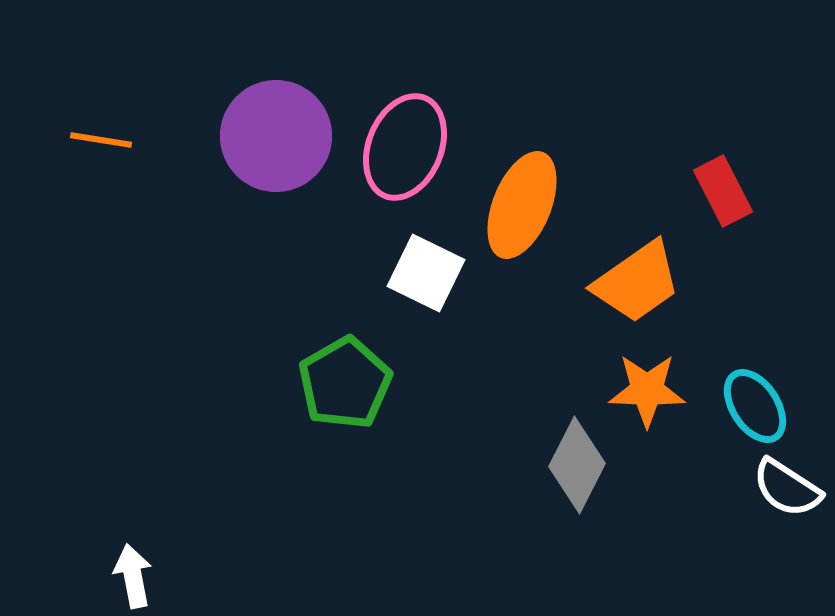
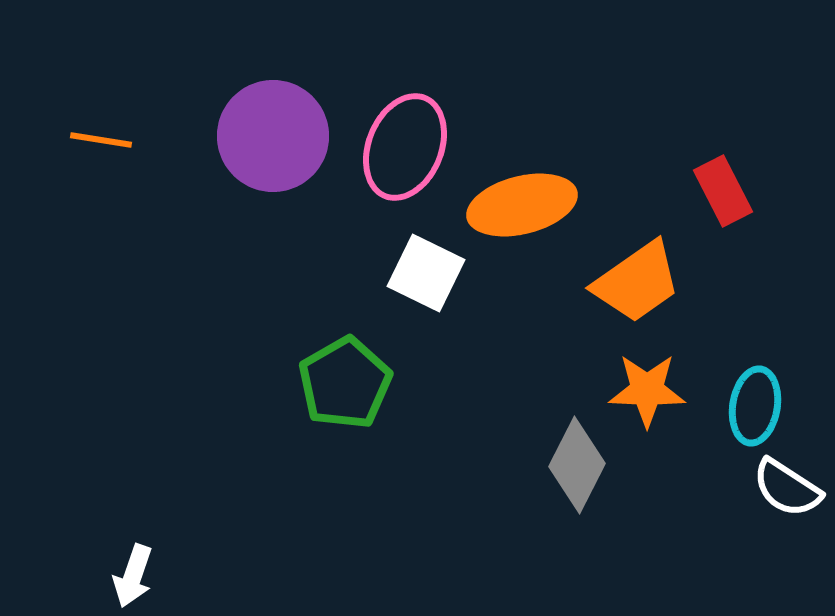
purple circle: moved 3 px left
orange ellipse: rotated 54 degrees clockwise
cyan ellipse: rotated 42 degrees clockwise
white arrow: rotated 150 degrees counterclockwise
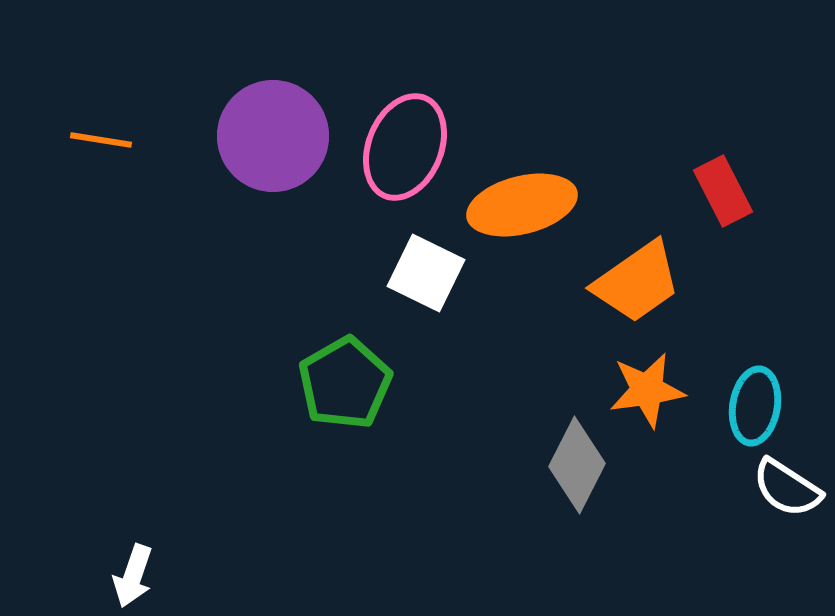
orange star: rotated 10 degrees counterclockwise
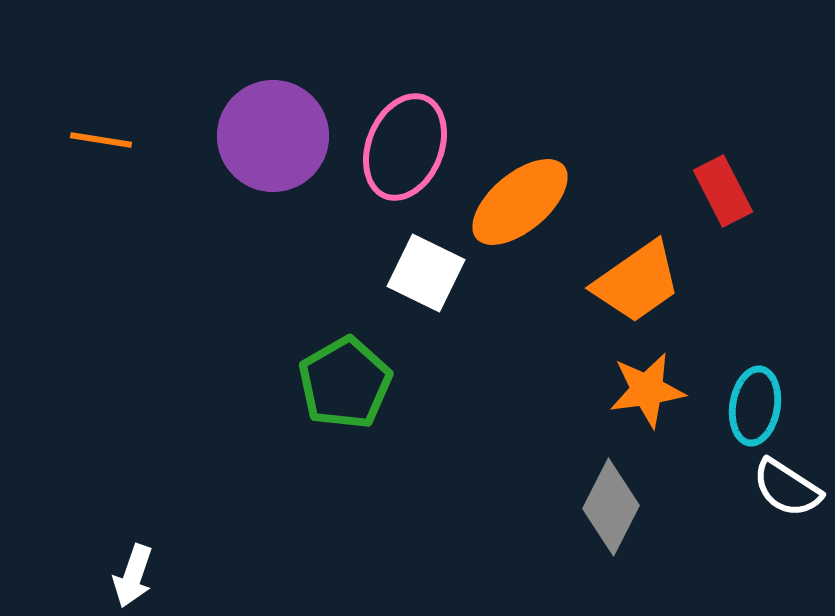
orange ellipse: moved 2 px left, 3 px up; rotated 26 degrees counterclockwise
gray diamond: moved 34 px right, 42 px down
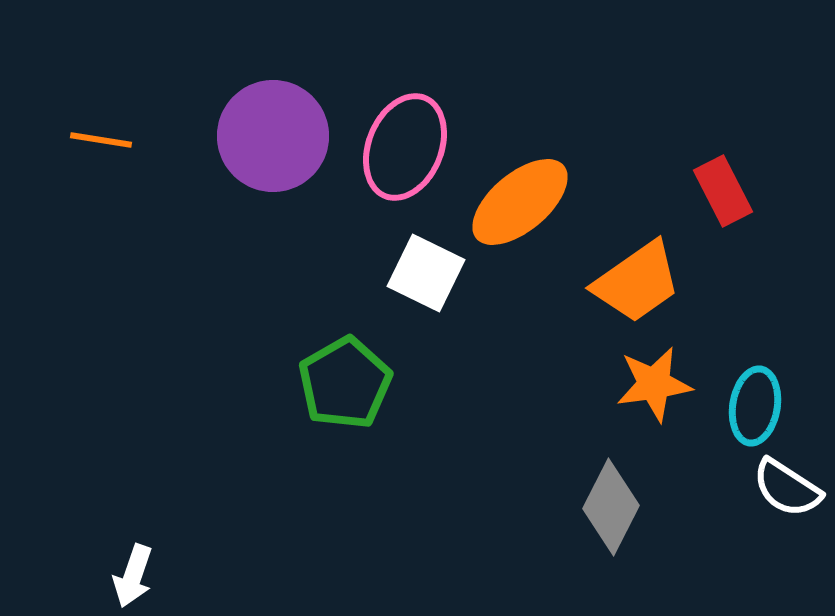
orange star: moved 7 px right, 6 px up
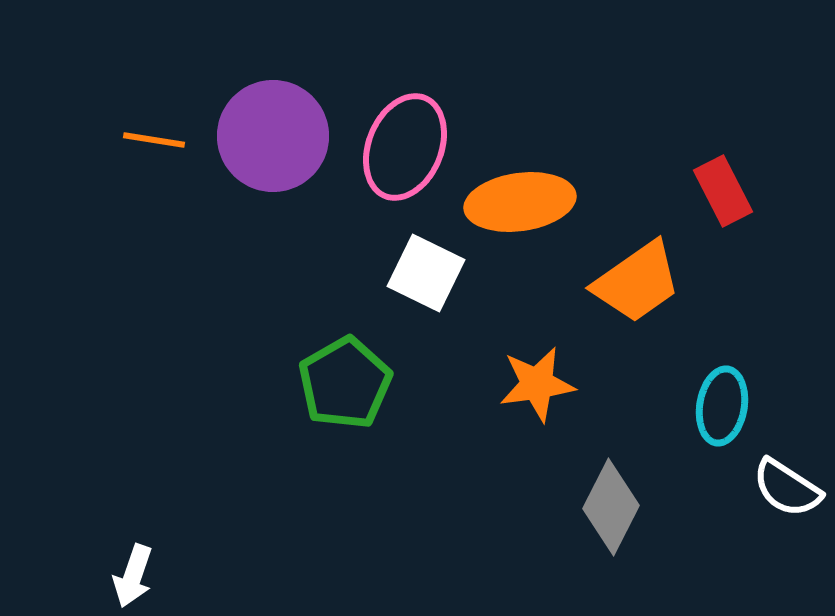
orange line: moved 53 px right
orange ellipse: rotated 32 degrees clockwise
orange star: moved 117 px left
cyan ellipse: moved 33 px left
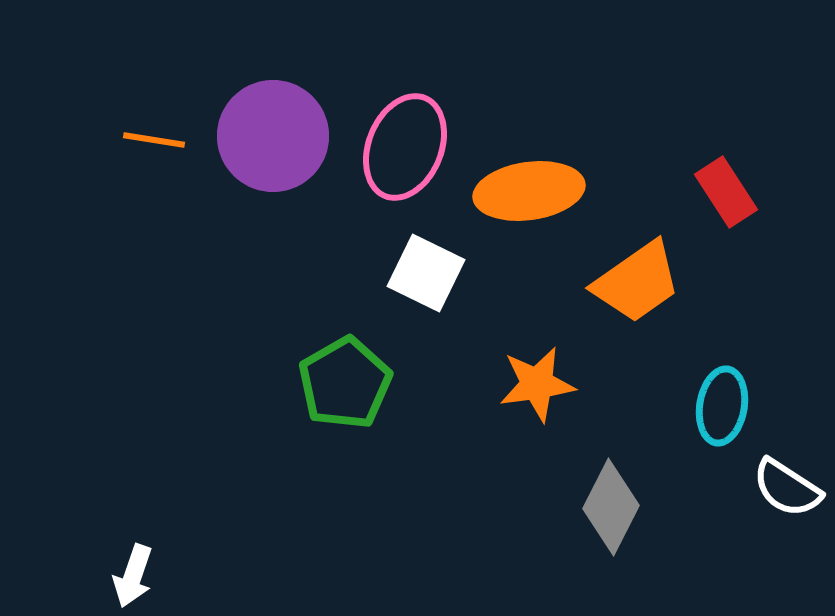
red rectangle: moved 3 px right, 1 px down; rotated 6 degrees counterclockwise
orange ellipse: moved 9 px right, 11 px up
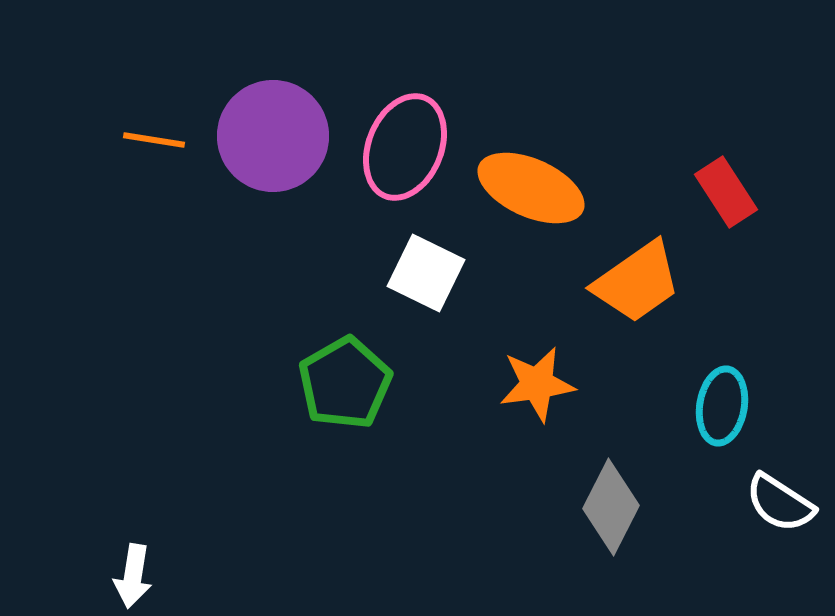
orange ellipse: moved 2 px right, 3 px up; rotated 32 degrees clockwise
white semicircle: moved 7 px left, 15 px down
white arrow: rotated 10 degrees counterclockwise
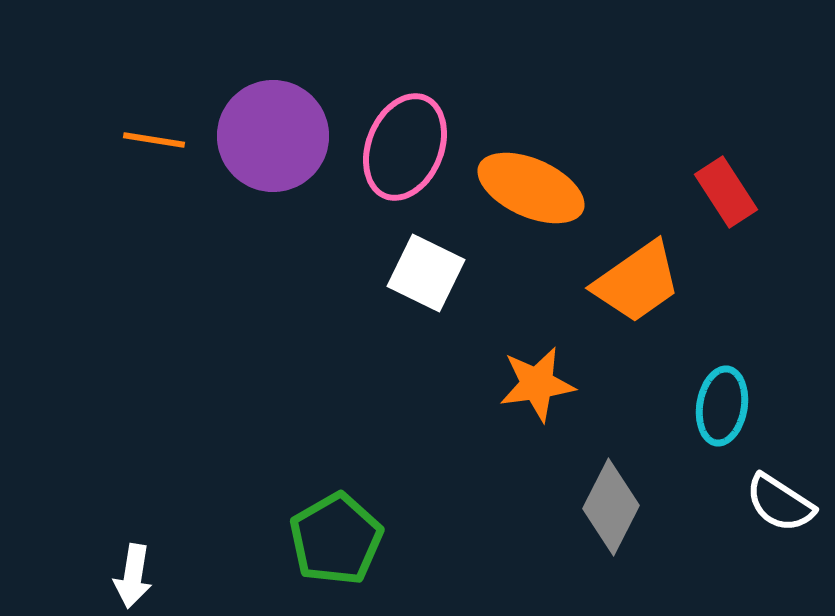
green pentagon: moved 9 px left, 156 px down
